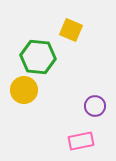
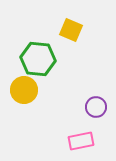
green hexagon: moved 2 px down
purple circle: moved 1 px right, 1 px down
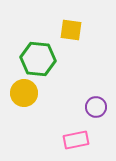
yellow square: rotated 15 degrees counterclockwise
yellow circle: moved 3 px down
pink rectangle: moved 5 px left, 1 px up
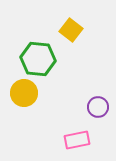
yellow square: rotated 30 degrees clockwise
purple circle: moved 2 px right
pink rectangle: moved 1 px right
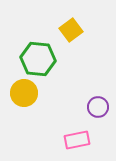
yellow square: rotated 15 degrees clockwise
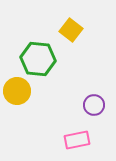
yellow square: rotated 15 degrees counterclockwise
yellow circle: moved 7 px left, 2 px up
purple circle: moved 4 px left, 2 px up
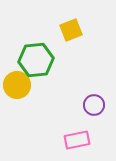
yellow square: rotated 30 degrees clockwise
green hexagon: moved 2 px left, 1 px down; rotated 12 degrees counterclockwise
yellow circle: moved 6 px up
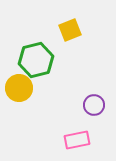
yellow square: moved 1 px left
green hexagon: rotated 8 degrees counterclockwise
yellow circle: moved 2 px right, 3 px down
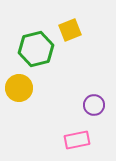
green hexagon: moved 11 px up
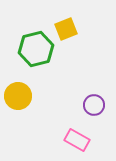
yellow square: moved 4 px left, 1 px up
yellow circle: moved 1 px left, 8 px down
pink rectangle: rotated 40 degrees clockwise
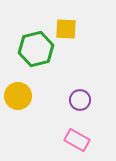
yellow square: rotated 25 degrees clockwise
purple circle: moved 14 px left, 5 px up
